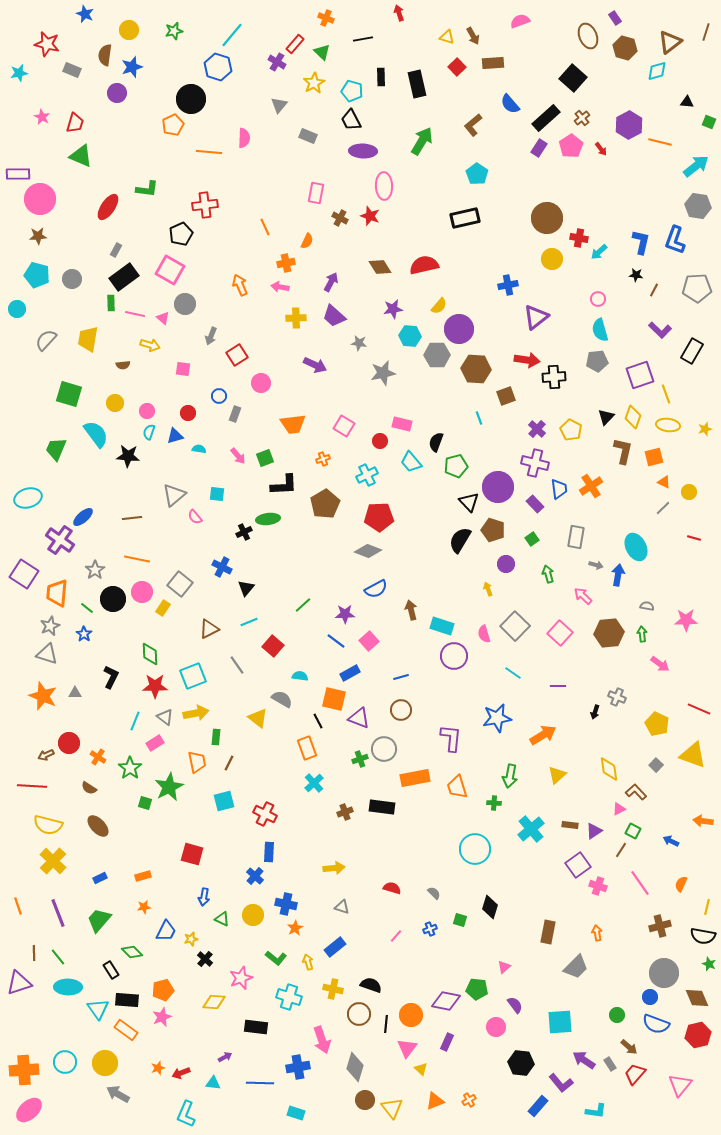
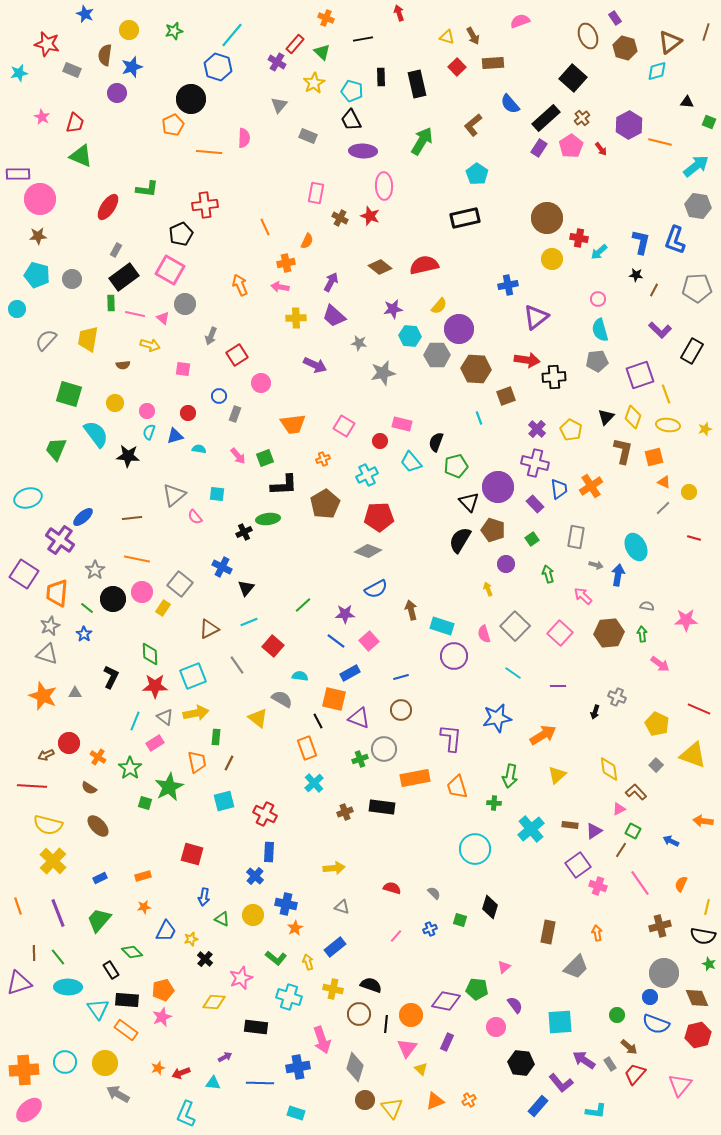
brown diamond at (380, 267): rotated 20 degrees counterclockwise
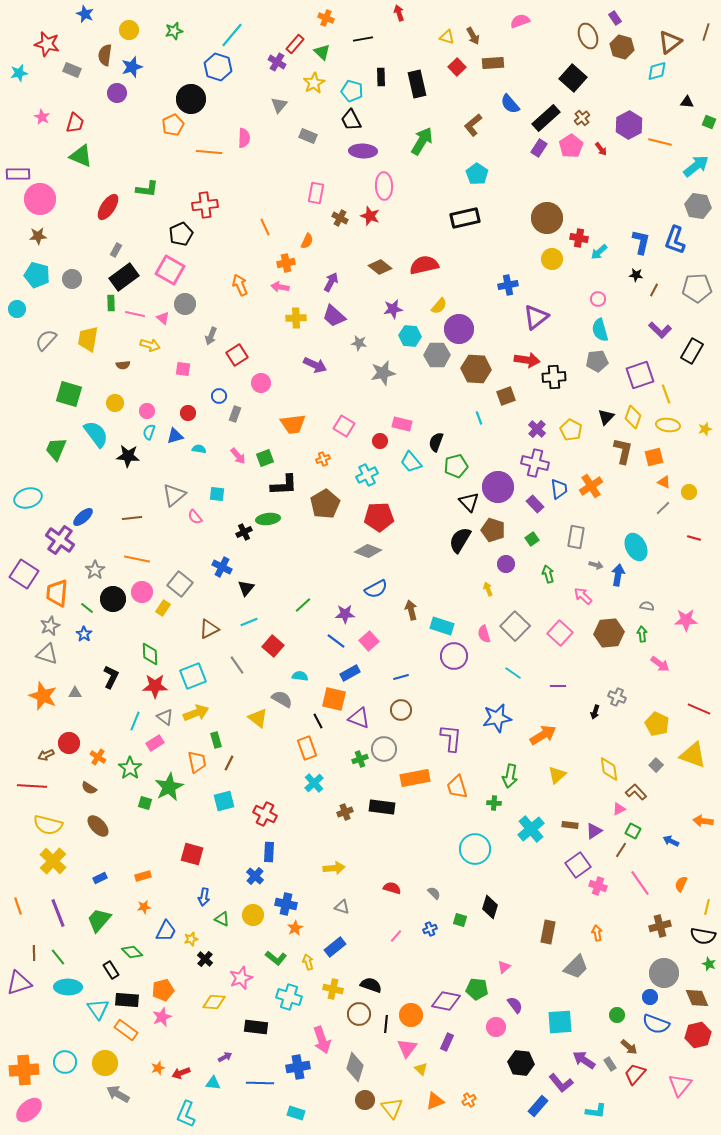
brown hexagon at (625, 48): moved 3 px left, 1 px up
yellow arrow at (196, 713): rotated 10 degrees counterclockwise
green rectangle at (216, 737): moved 3 px down; rotated 21 degrees counterclockwise
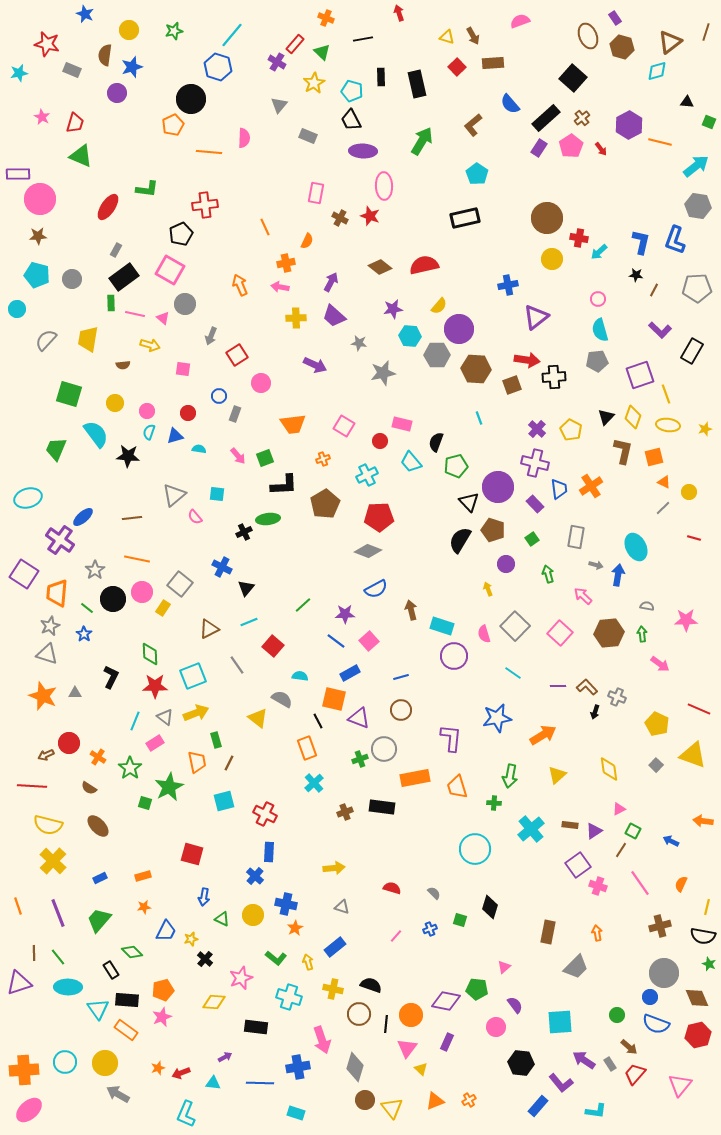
brown square at (506, 396): moved 6 px right, 11 px up
brown L-shape at (636, 792): moved 49 px left, 105 px up
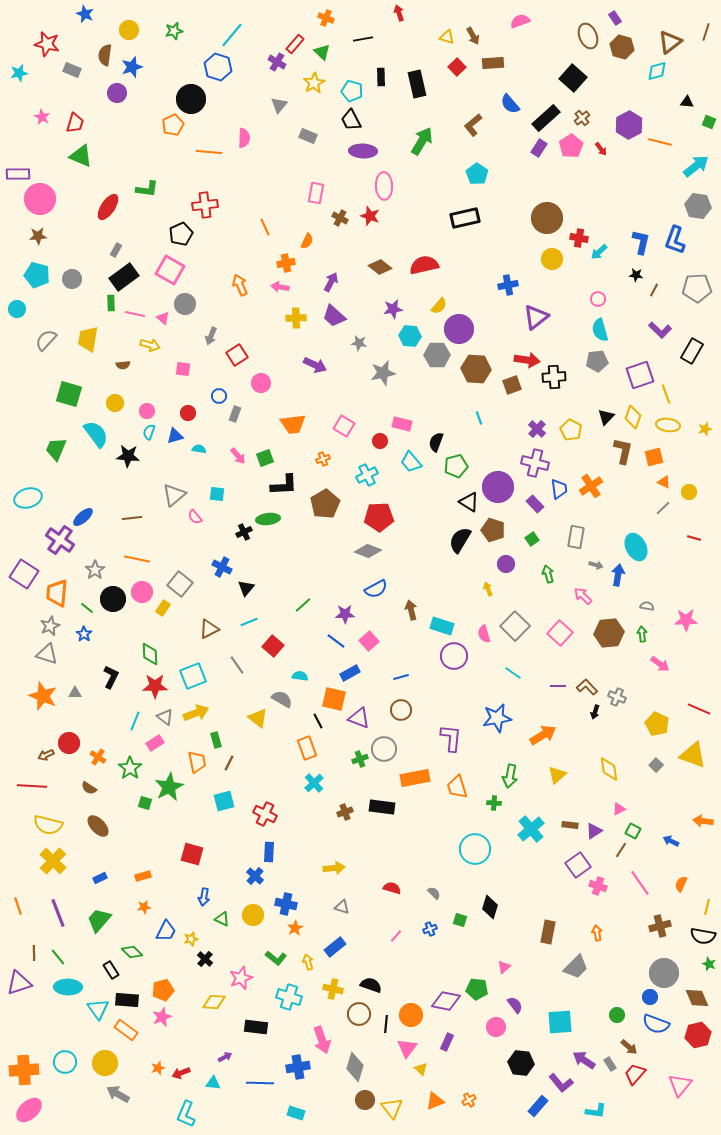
black triangle at (469, 502): rotated 15 degrees counterclockwise
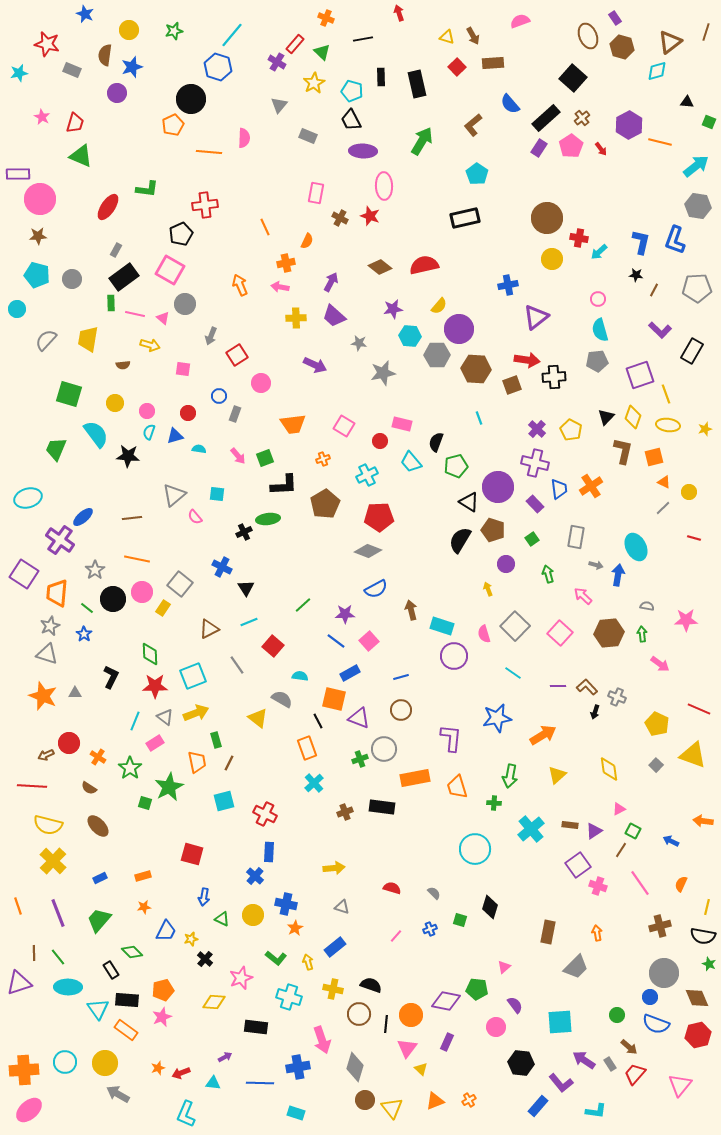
black triangle at (246, 588): rotated 12 degrees counterclockwise
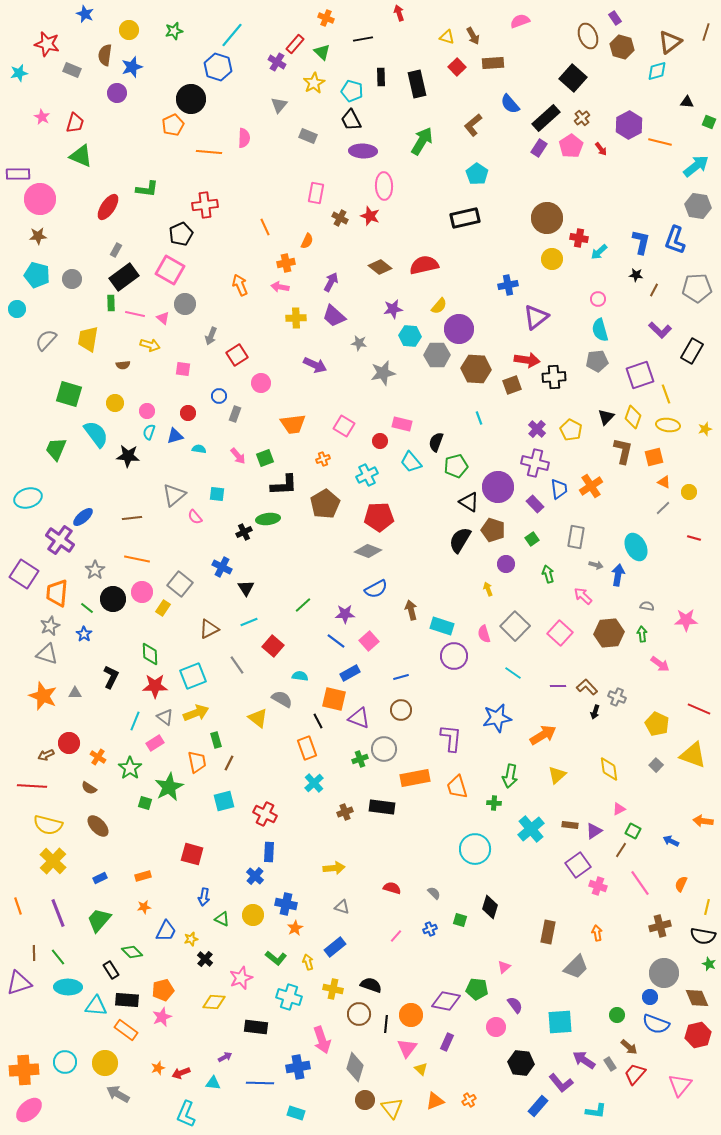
cyan triangle at (98, 1009): moved 2 px left, 3 px up; rotated 50 degrees counterclockwise
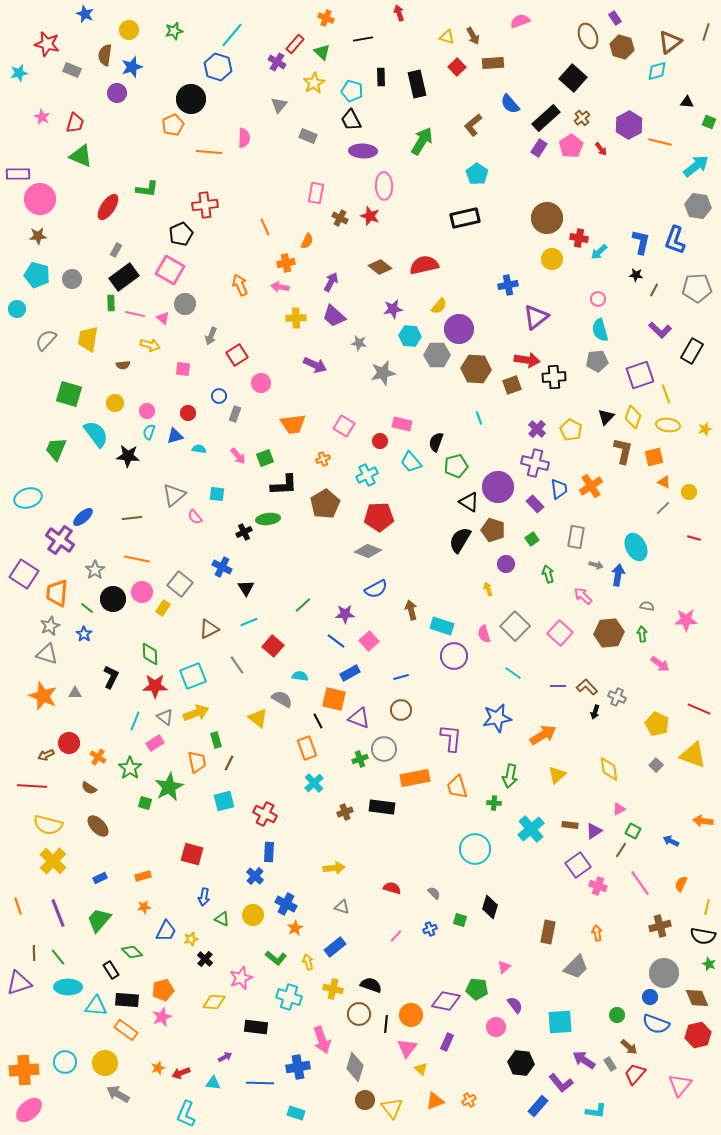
blue cross at (286, 904): rotated 15 degrees clockwise
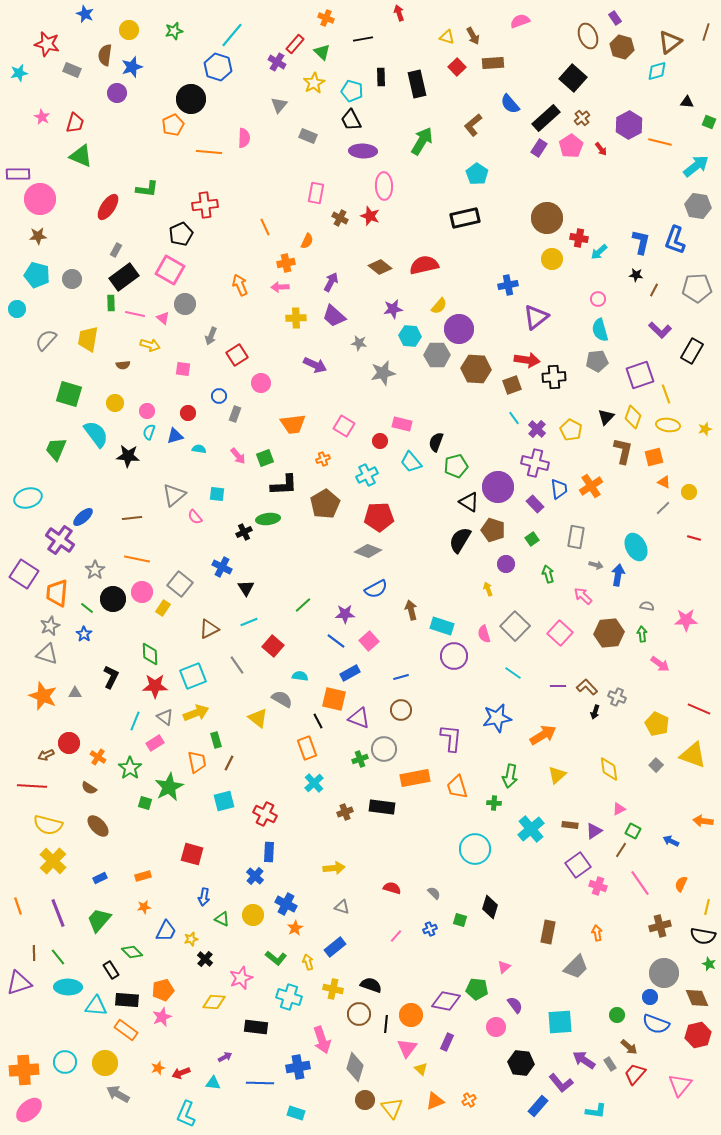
pink arrow at (280, 287): rotated 12 degrees counterclockwise
cyan line at (479, 418): moved 35 px right; rotated 16 degrees counterclockwise
